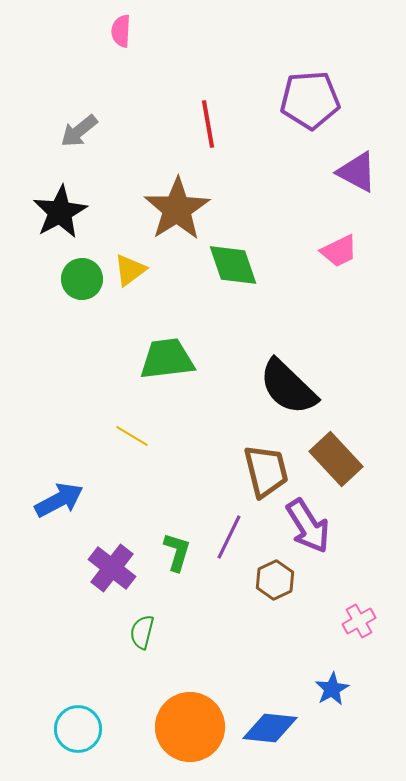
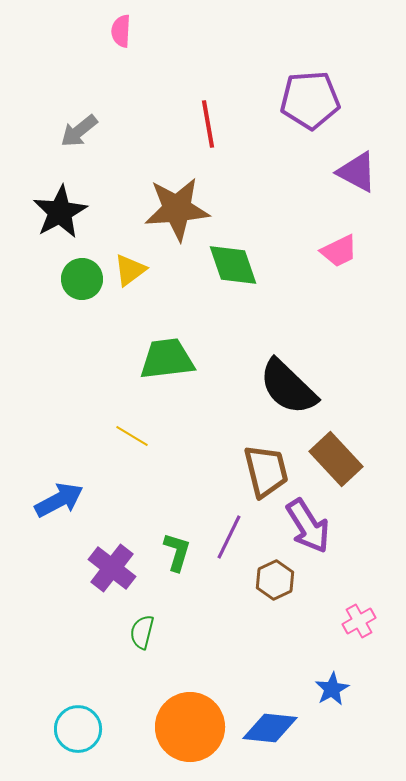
brown star: rotated 28 degrees clockwise
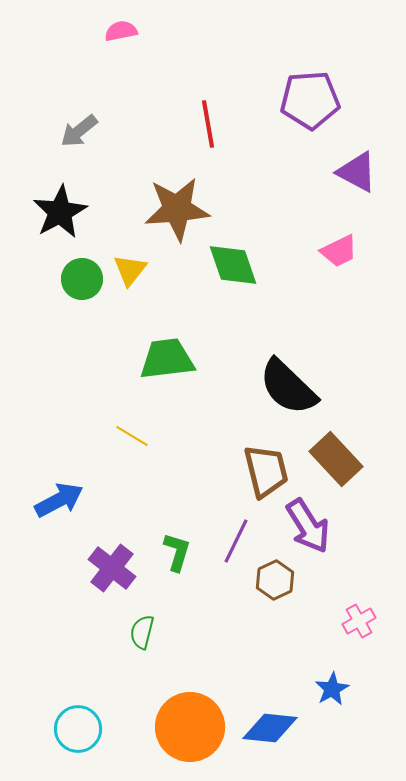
pink semicircle: rotated 76 degrees clockwise
yellow triangle: rotated 15 degrees counterclockwise
purple line: moved 7 px right, 4 px down
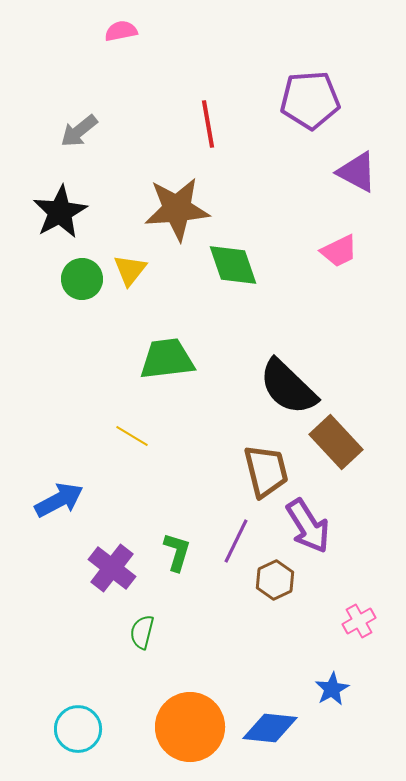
brown rectangle: moved 17 px up
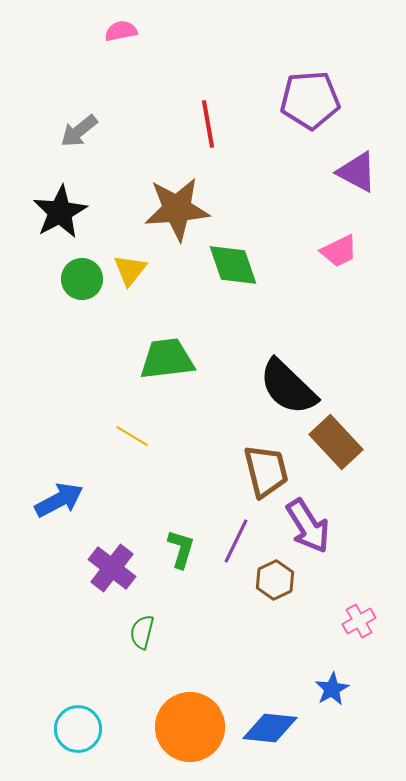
green L-shape: moved 4 px right, 3 px up
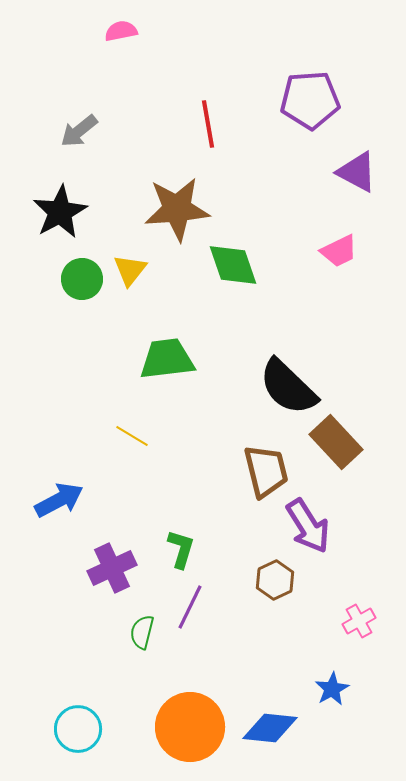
purple line: moved 46 px left, 66 px down
purple cross: rotated 27 degrees clockwise
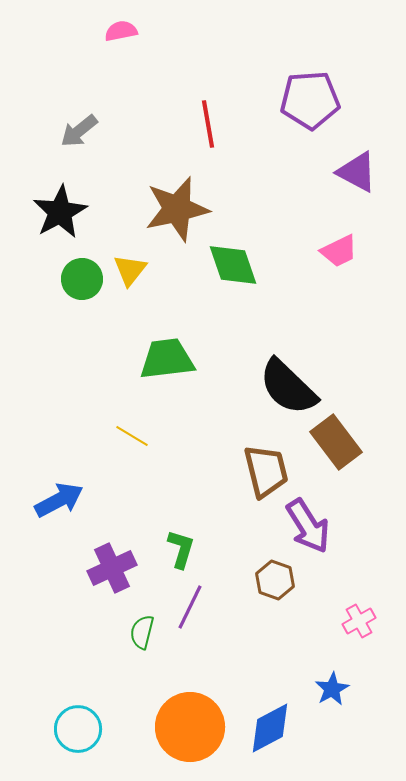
brown star: rotated 8 degrees counterclockwise
brown rectangle: rotated 6 degrees clockwise
brown hexagon: rotated 15 degrees counterclockwise
blue diamond: rotated 34 degrees counterclockwise
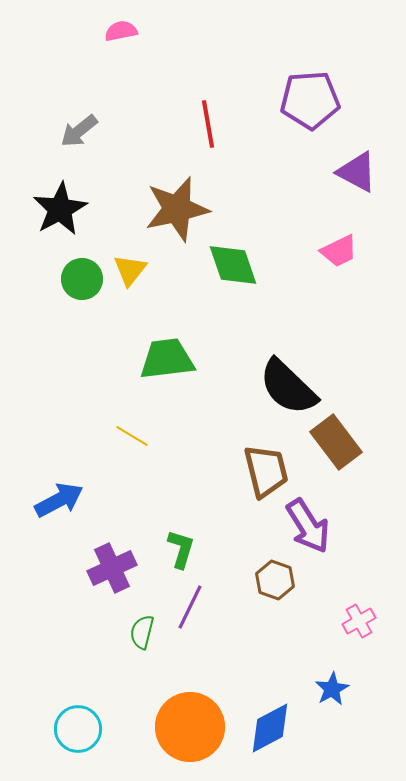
black star: moved 3 px up
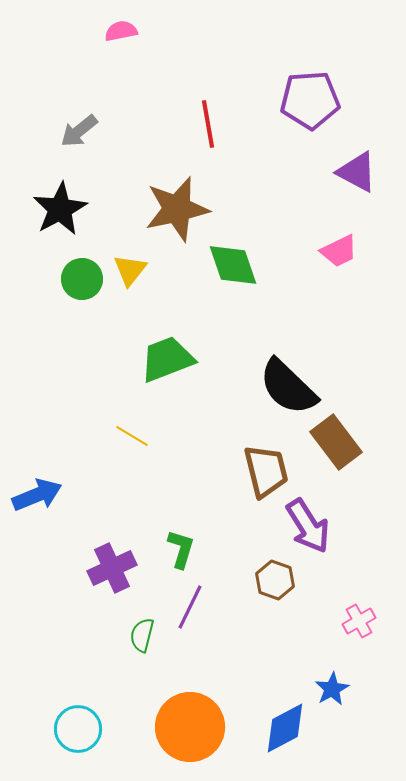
green trapezoid: rotated 14 degrees counterclockwise
blue arrow: moved 22 px left, 5 px up; rotated 6 degrees clockwise
green semicircle: moved 3 px down
blue diamond: moved 15 px right
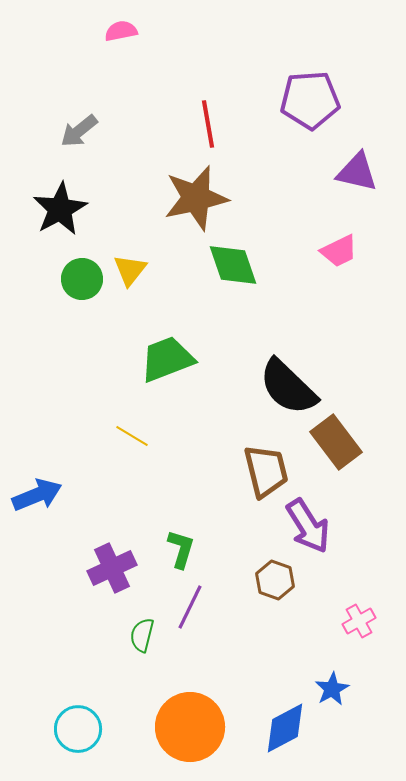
purple triangle: rotated 15 degrees counterclockwise
brown star: moved 19 px right, 11 px up
